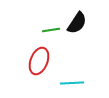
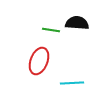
black semicircle: rotated 120 degrees counterclockwise
green line: rotated 18 degrees clockwise
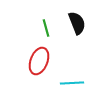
black semicircle: rotated 65 degrees clockwise
green line: moved 5 px left, 2 px up; rotated 66 degrees clockwise
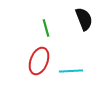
black semicircle: moved 7 px right, 4 px up
cyan line: moved 1 px left, 12 px up
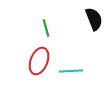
black semicircle: moved 10 px right
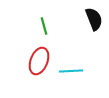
green line: moved 2 px left, 2 px up
